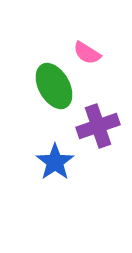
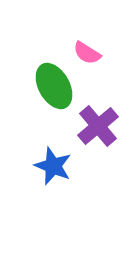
purple cross: rotated 21 degrees counterclockwise
blue star: moved 2 px left, 4 px down; rotated 15 degrees counterclockwise
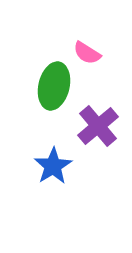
green ellipse: rotated 42 degrees clockwise
blue star: rotated 18 degrees clockwise
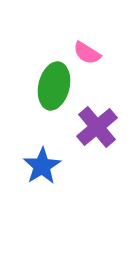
purple cross: moved 1 px left, 1 px down
blue star: moved 11 px left
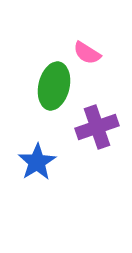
purple cross: rotated 21 degrees clockwise
blue star: moved 5 px left, 4 px up
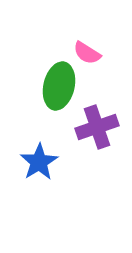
green ellipse: moved 5 px right
blue star: moved 2 px right
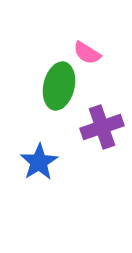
purple cross: moved 5 px right
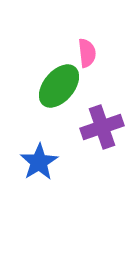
pink semicircle: rotated 128 degrees counterclockwise
green ellipse: rotated 27 degrees clockwise
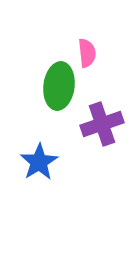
green ellipse: rotated 33 degrees counterclockwise
purple cross: moved 3 px up
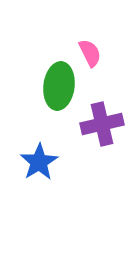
pink semicircle: moved 3 px right; rotated 20 degrees counterclockwise
purple cross: rotated 6 degrees clockwise
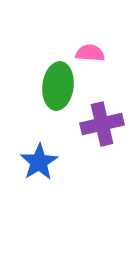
pink semicircle: rotated 60 degrees counterclockwise
green ellipse: moved 1 px left
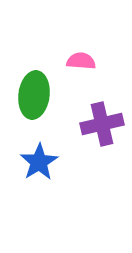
pink semicircle: moved 9 px left, 8 px down
green ellipse: moved 24 px left, 9 px down
